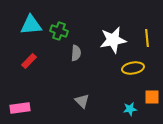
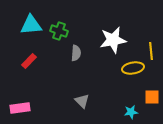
yellow line: moved 4 px right, 13 px down
cyan star: moved 1 px right, 3 px down
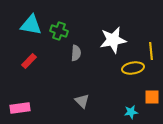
cyan triangle: rotated 15 degrees clockwise
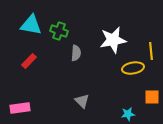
cyan star: moved 3 px left, 2 px down
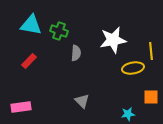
orange square: moved 1 px left
pink rectangle: moved 1 px right, 1 px up
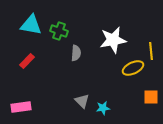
red rectangle: moved 2 px left
yellow ellipse: rotated 15 degrees counterclockwise
cyan star: moved 25 px left, 6 px up
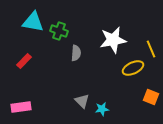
cyan triangle: moved 2 px right, 3 px up
yellow line: moved 2 px up; rotated 18 degrees counterclockwise
red rectangle: moved 3 px left
orange square: rotated 21 degrees clockwise
cyan star: moved 1 px left, 1 px down
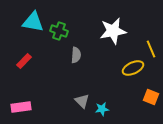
white star: moved 9 px up
gray semicircle: moved 2 px down
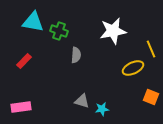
gray triangle: rotated 28 degrees counterclockwise
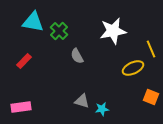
green cross: rotated 24 degrees clockwise
gray semicircle: moved 1 px right, 1 px down; rotated 147 degrees clockwise
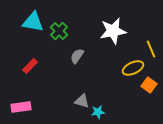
gray semicircle: rotated 63 degrees clockwise
red rectangle: moved 6 px right, 5 px down
orange square: moved 2 px left, 12 px up; rotated 14 degrees clockwise
cyan star: moved 4 px left, 3 px down
